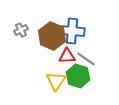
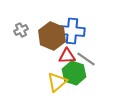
green hexagon: moved 4 px left, 3 px up
yellow triangle: moved 1 px right, 1 px down; rotated 15 degrees clockwise
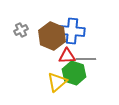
gray line: rotated 36 degrees counterclockwise
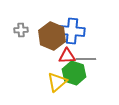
gray cross: rotated 24 degrees clockwise
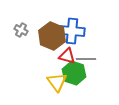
gray cross: rotated 32 degrees clockwise
red triangle: rotated 18 degrees clockwise
yellow triangle: rotated 25 degrees counterclockwise
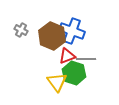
blue cross: rotated 15 degrees clockwise
red triangle: rotated 36 degrees counterclockwise
